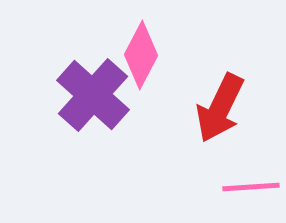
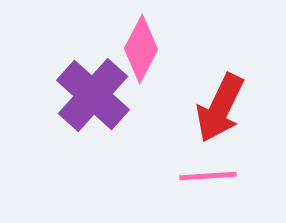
pink diamond: moved 6 px up
pink line: moved 43 px left, 11 px up
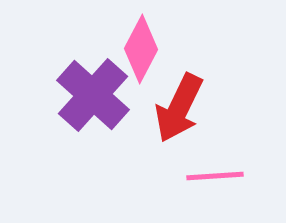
red arrow: moved 41 px left
pink line: moved 7 px right
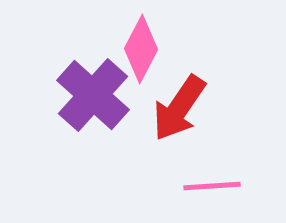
red arrow: rotated 8 degrees clockwise
pink line: moved 3 px left, 10 px down
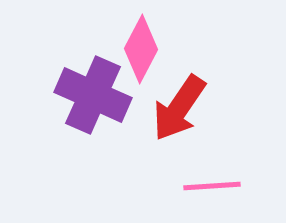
purple cross: rotated 18 degrees counterclockwise
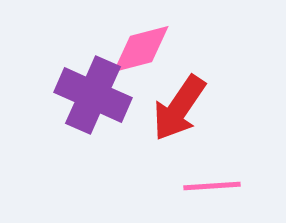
pink diamond: rotated 48 degrees clockwise
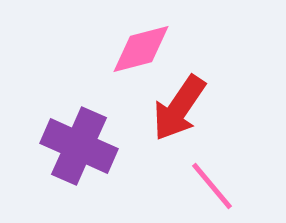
purple cross: moved 14 px left, 51 px down
pink line: rotated 54 degrees clockwise
